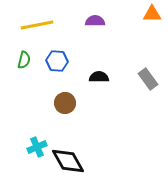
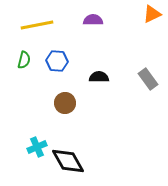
orange triangle: rotated 24 degrees counterclockwise
purple semicircle: moved 2 px left, 1 px up
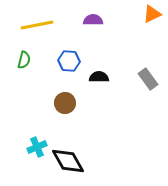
blue hexagon: moved 12 px right
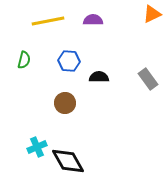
yellow line: moved 11 px right, 4 px up
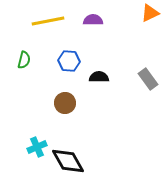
orange triangle: moved 2 px left, 1 px up
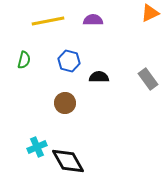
blue hexagon: rotated 10 degrees clockwise
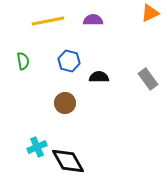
green semicircle: moved 1 px left, 1 px down; rotated 24 degrees counterclockwise
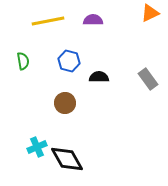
black diamond: moved 1 px left, 2 px up
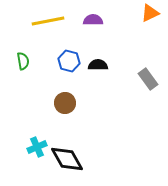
black semicircle: moved 1 px left, 12 px up
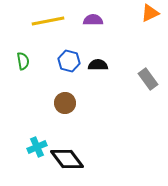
black diamond: rotated 8 degrees counterclockwise
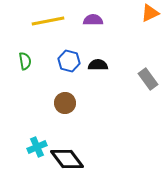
green semicircle: moved 2 px right
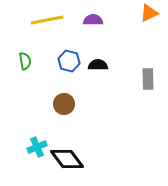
orange triangle: moved 1 px left
yellow line: moved 1 px left, 1 px up
gray rectangle: rotated 35 degrees clockwise
brown circle: moved 1 px left, 1 px down
